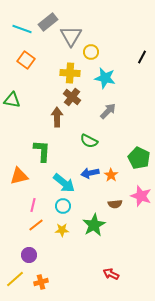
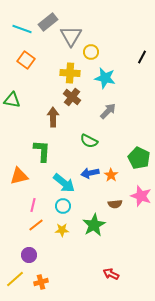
brown arrow: moved 4 px left
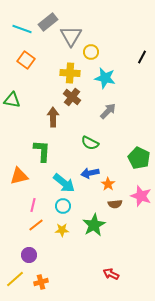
green semicircle: moved 1 px right, 2 px down
orange star: moved 3 px left, 9 px down
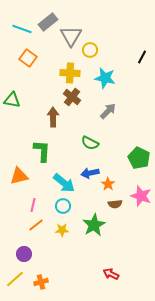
yellow circle: moved 1 px left, 2 px up
orange square: moved 2 px right, 2 px up
purple circle: moved 5 px left, 1 px up
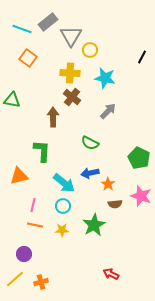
orange line: moved 1 px left; rotated 49 degrees clockwise
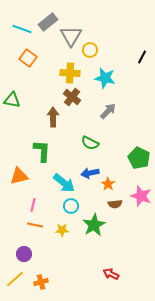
cyan circle: moved 8 px right
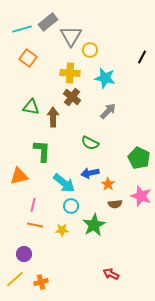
cyan line: rotated 36 degrees counterclockwise
green triangle: moved 19 px right, 7 px down
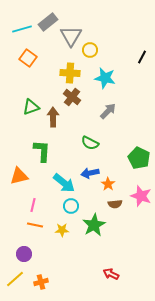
green triangle: rotated 30 degrees counterclockwise
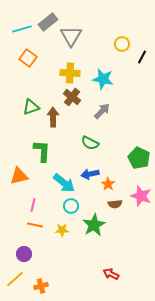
yellow circle: moved 32 px right, 6 px up
cyan star: moved 2 px left, 1 px down
gray arrow: moved 6 px left
blue arrow: moved 1 px down
orange cross: moved 4 px down
